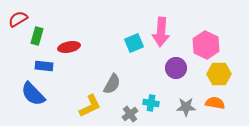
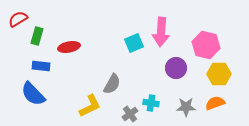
pink hexagon: rotated 12 degrees counterclockwise
blue rectangle: moved 3 px left
orange semicircle: rotated 30 degrees counterclockwise
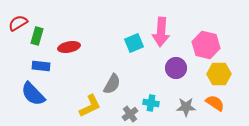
red semicircle: moved 4 px down
orange semicircle: rotated 54 degrees clockwise
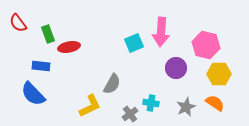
red semicircle: rotated 96 degrees counterclockwise
green rectangle: moved 11 px right, 2 px up; rotated 36 degrees counterclockwise
gray star: rotated 24 degrees counterclockwise
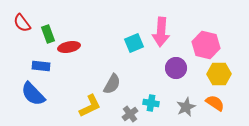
red semicircle: moved 4 px right
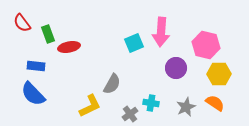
blue rectangle: moved 5 px left
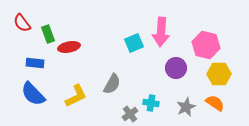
blue rectangle: moved 1 px left, 3 px up
yellow L-shape: moved 14 px left, 10 px up
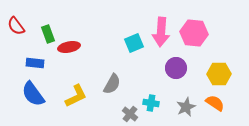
red semicircle: moved 6 px left, 3 px down
pink hexagon: moved 12 px left, 12 px up; rotated 8 degrees counterclockwise
blue semicircle: rotated 8 degrees clockwise
gray cross: rotated 14 degrees counterclockwise
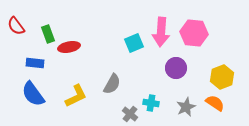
yellow hexagon: moved 3 px right, 3 px down; rotated 20 degrees counterclockwise
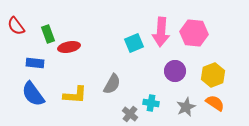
purple circle: moved 1 px left, 3 px down
yellow hexagon: moved 9 px left, 2 px up
yellow L-shape: moved 1 px left, 1 px up; rotated 30 degrees clockwise
